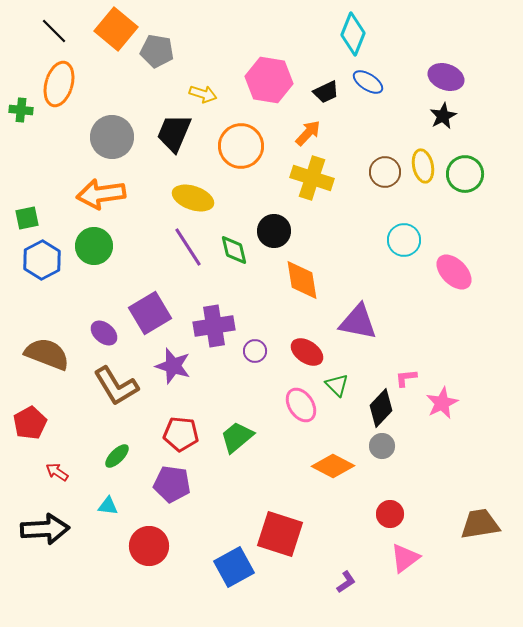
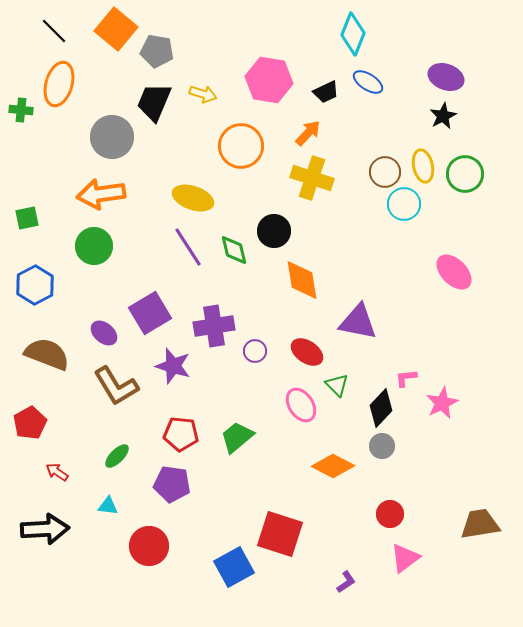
black trapezoid at (174, 133): moved 20 px left, 31 px up
cyan circle at (404, 240): moved 36 px up
blue hexagon at (42, 260): moved 7 px left, 25 px down
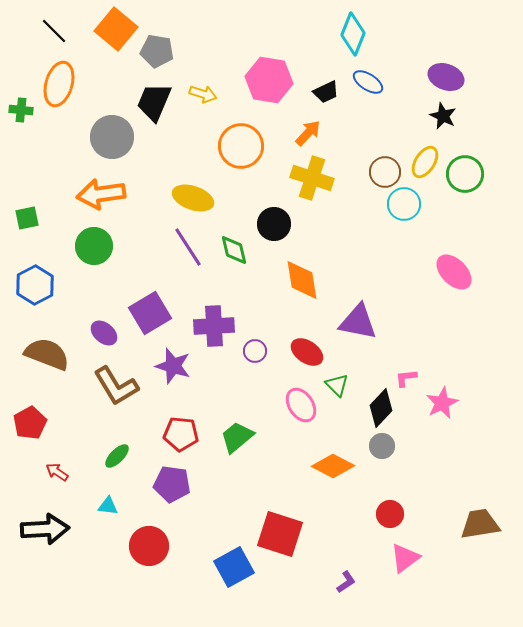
black star at (443, 116): rotated 20 degrees counterclockwise
yellow ellipse at (423, 166): moved 2 px right, 4 px up; rotated 44 degrees clockwise
black circle at (274, 231): moved 7 px up
purple cross at (214, 326): rotated 6 degrees clockwise
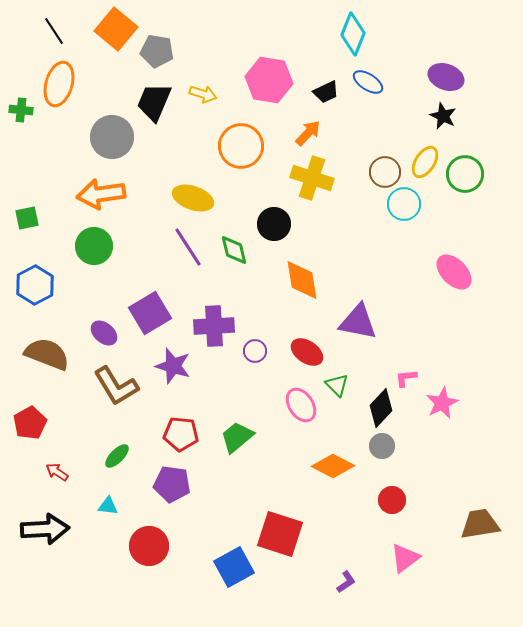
black line at (54, 31): rotated 12 degrees clockwise
red circle at (390, 514): moved 2 px right, 14 px up
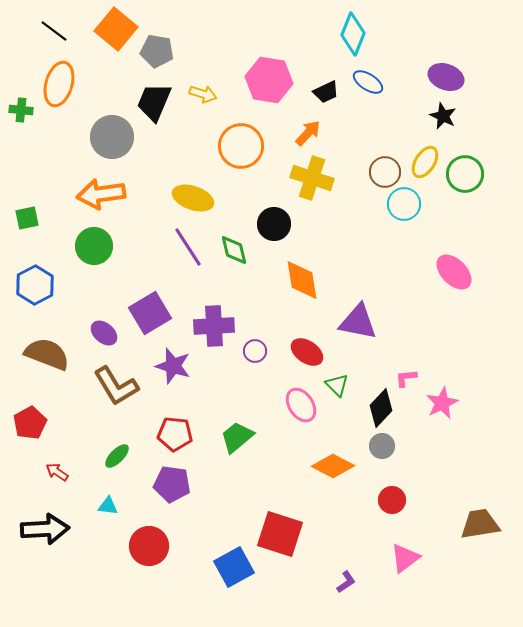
black line at (54, 31): rotated 20 degrees counterclockwise
red pentagon at (181, 434): moved 6 px left
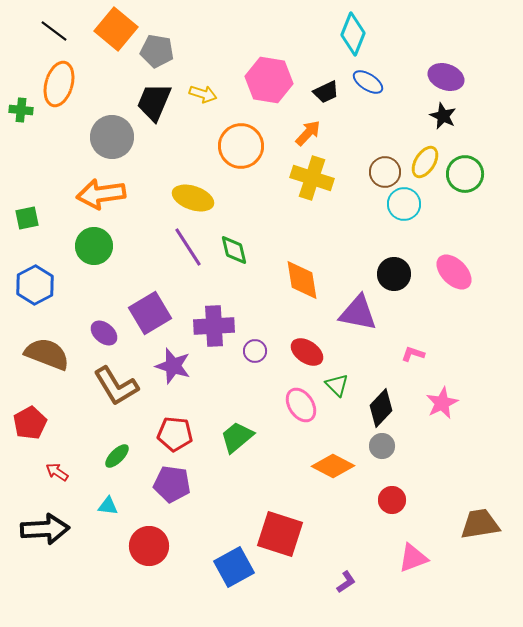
black circle at (274, 224): moved 120 px right, 50 px down
purple triangle at (358, 322): moved 9 px up
pink L-shape at (406, 378): moved 7 px right, 24 px up; rotated 25 degrees clockwise
pink triangle at (405, 558): moved 8 px right; rotated 16 degrees clockwise
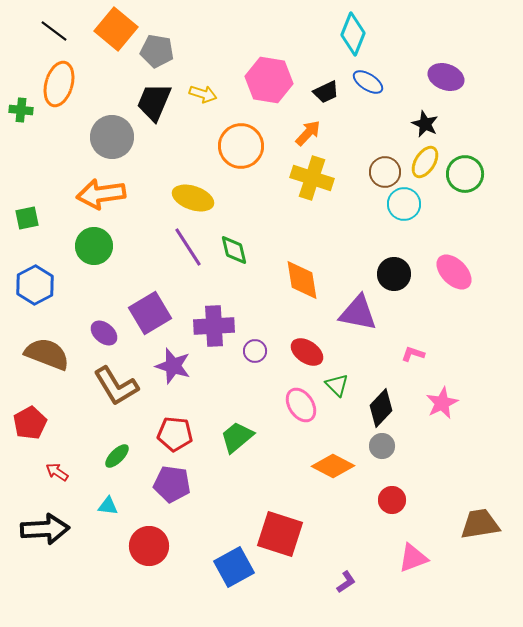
black star at (443, 116): moved 18 px left, 8 px down
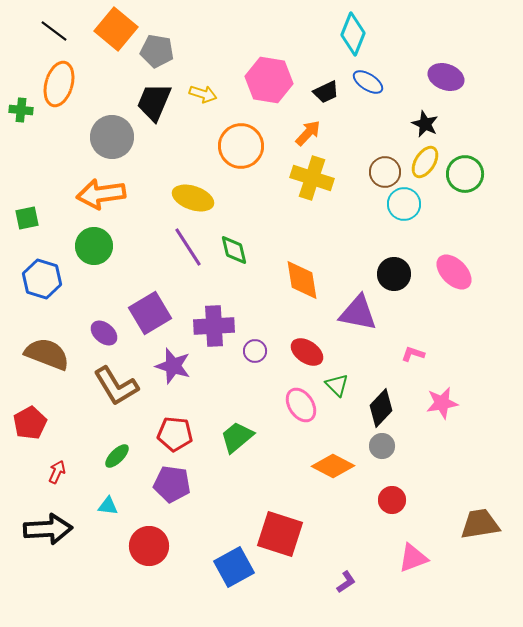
blue hexagon at (35, 285): moved 7 px right, 6 px up; rotated 15 degrees counterclockwise
pink star at (442, 403): rotated 16 degrees clockwise
red arrow at (57, 472): rotated 80 degrees clockwise
black arrow at (45, 529): moved 3 px right
